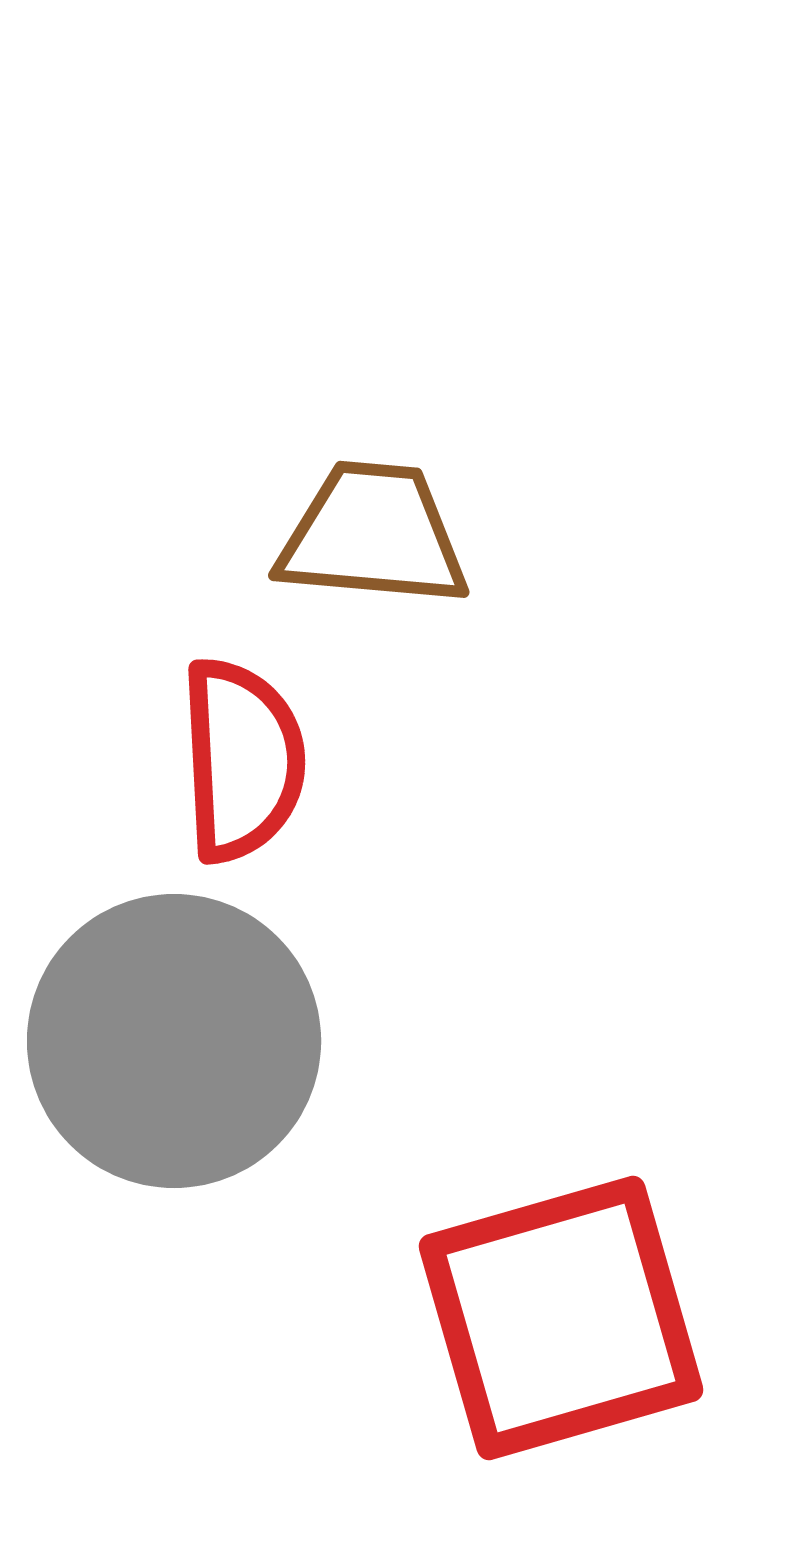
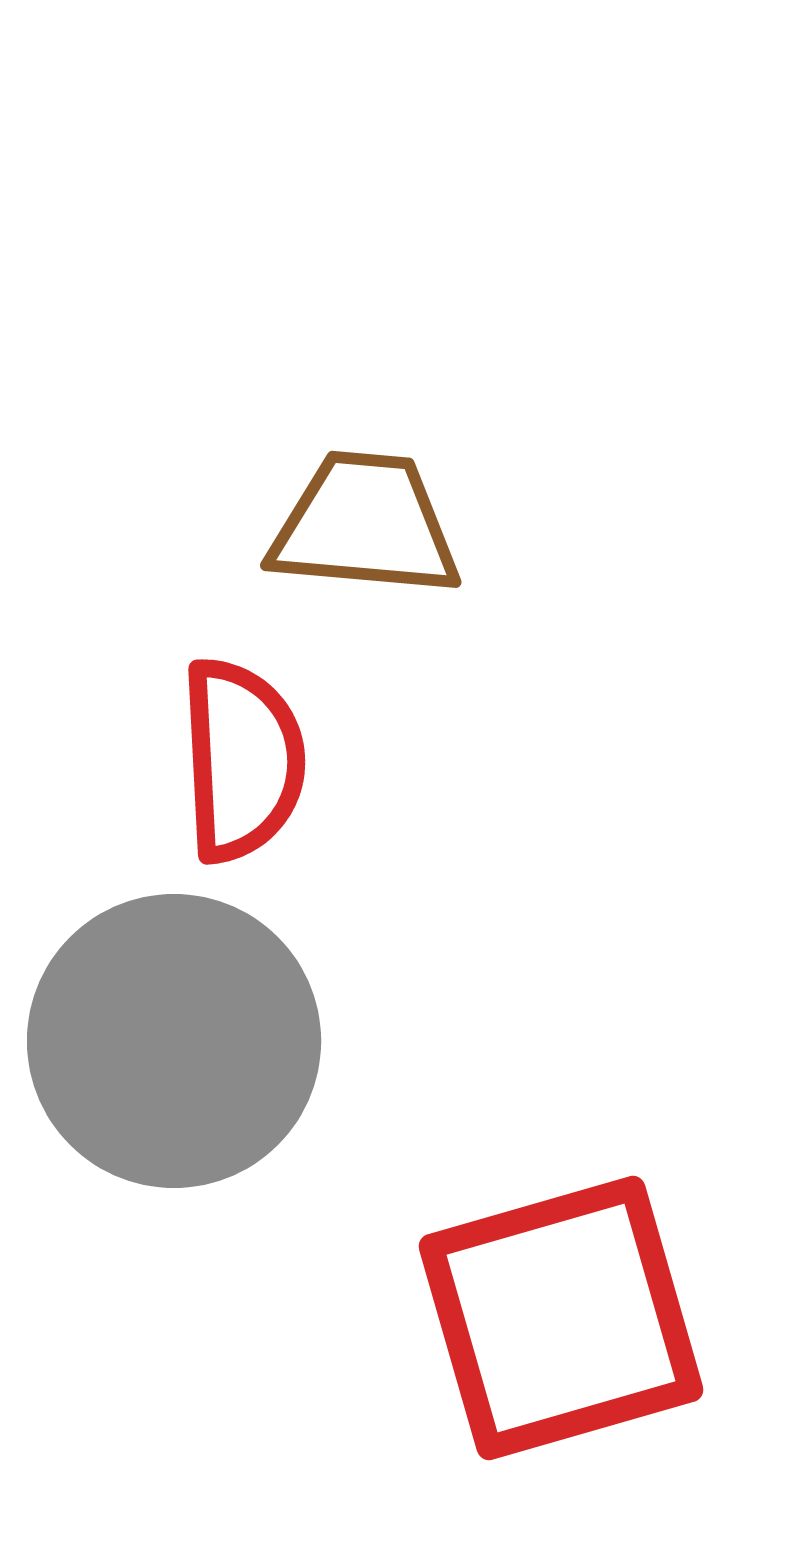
brown trapezoid: moved 8 px left, 10 px up
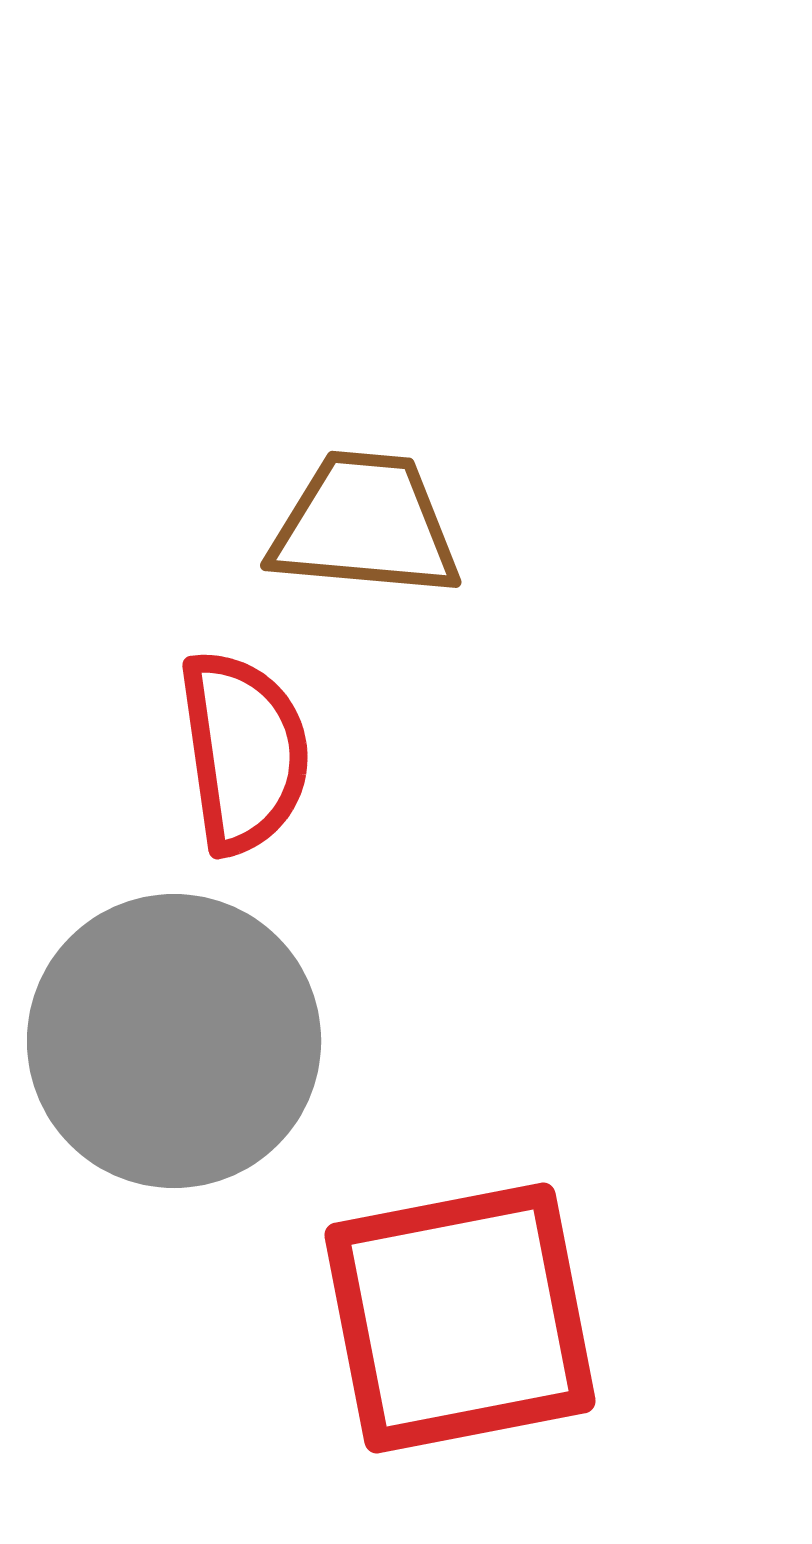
red semicircle: moved 2 px right, 8 px up; rotated 5 degrees counterclockwise
red square: moved 101 px left; rotated 5 degrees clockwise
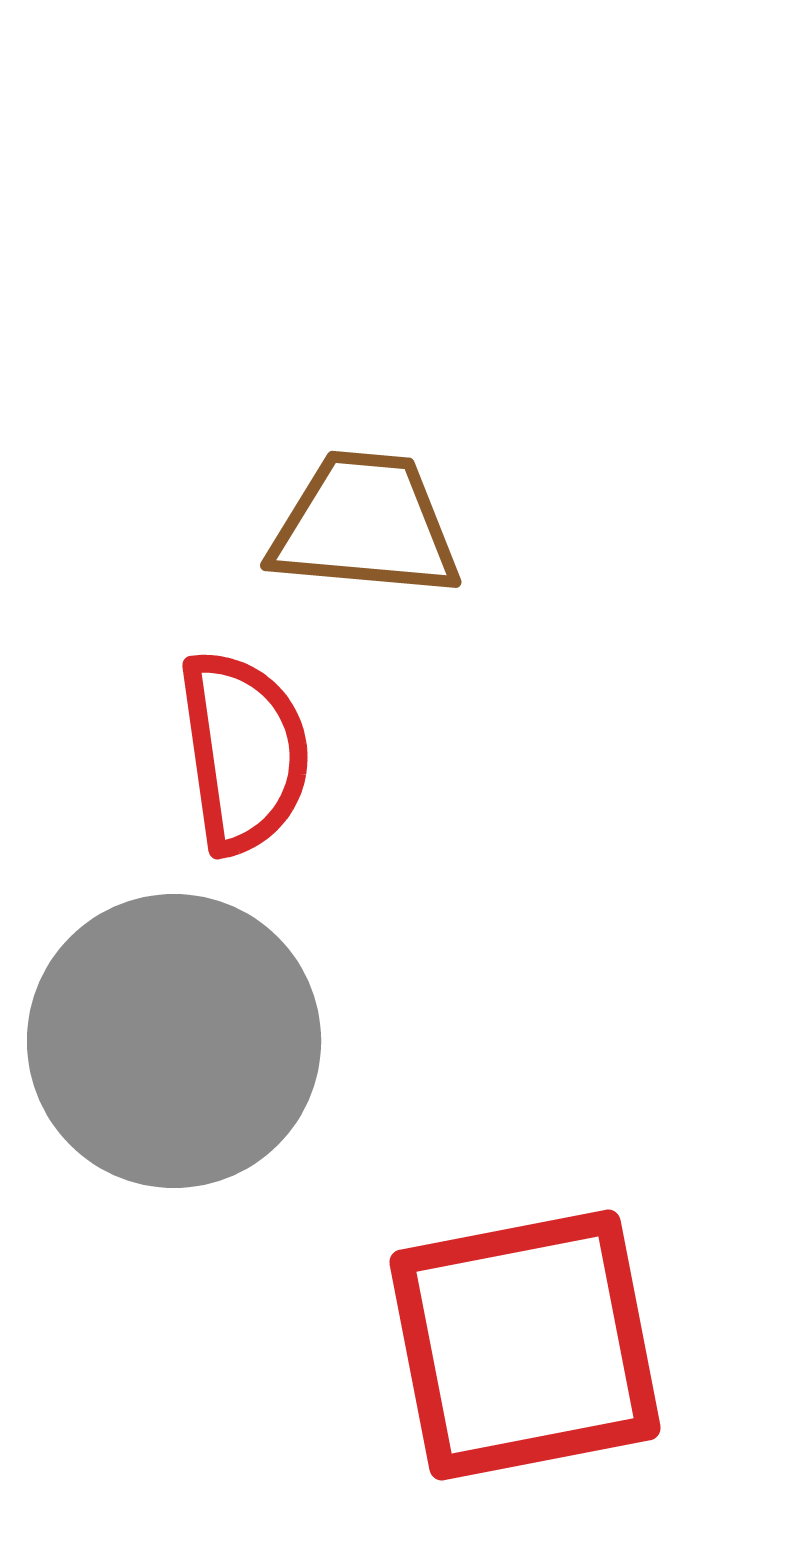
red square: moved 65 px right, 27 px down
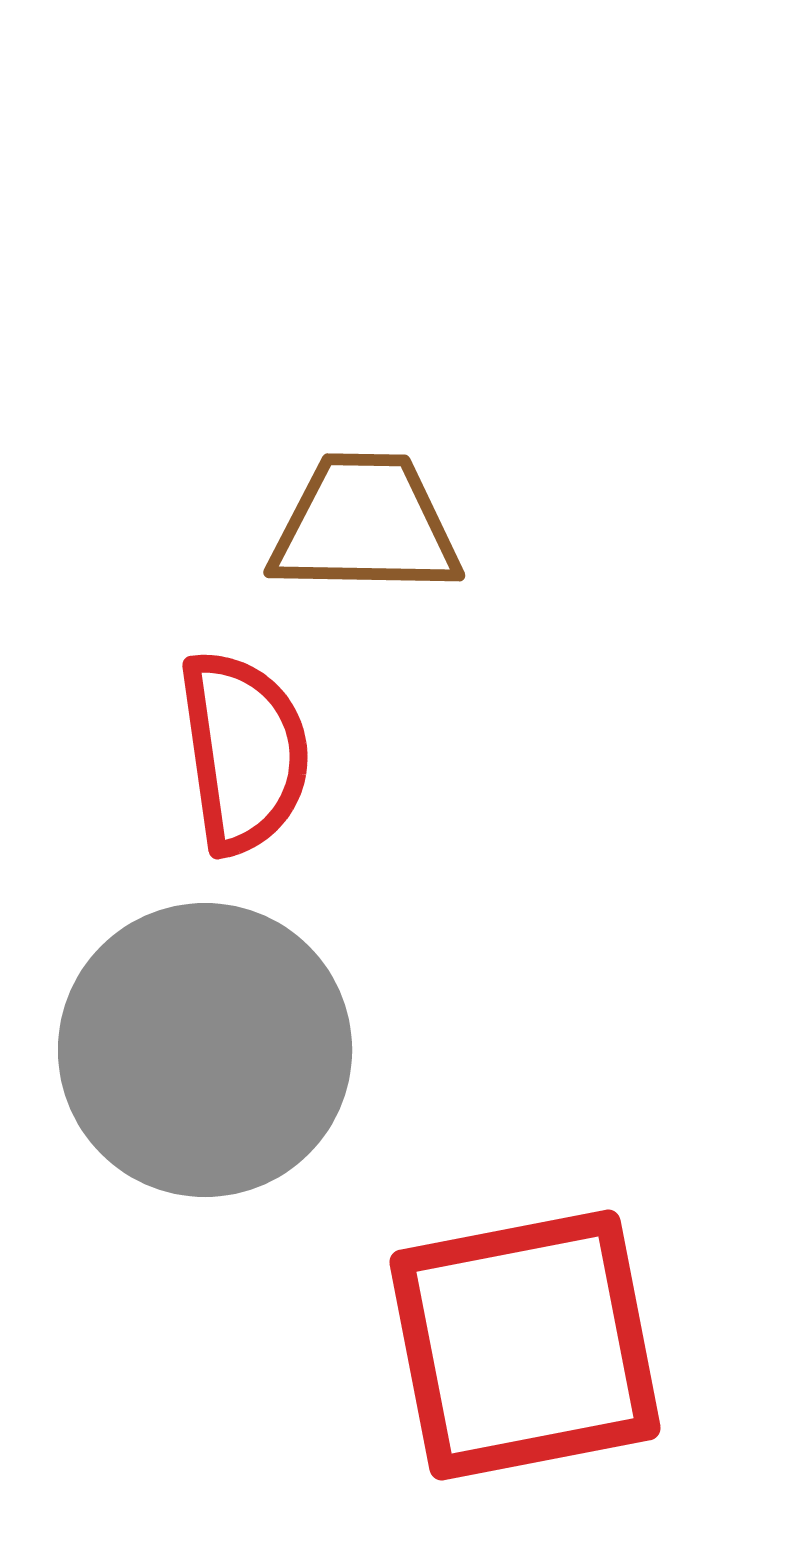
brown trapezoid: rotated 4 degrees counterclockwise
gray circle: moved 31 px right, 9 px down
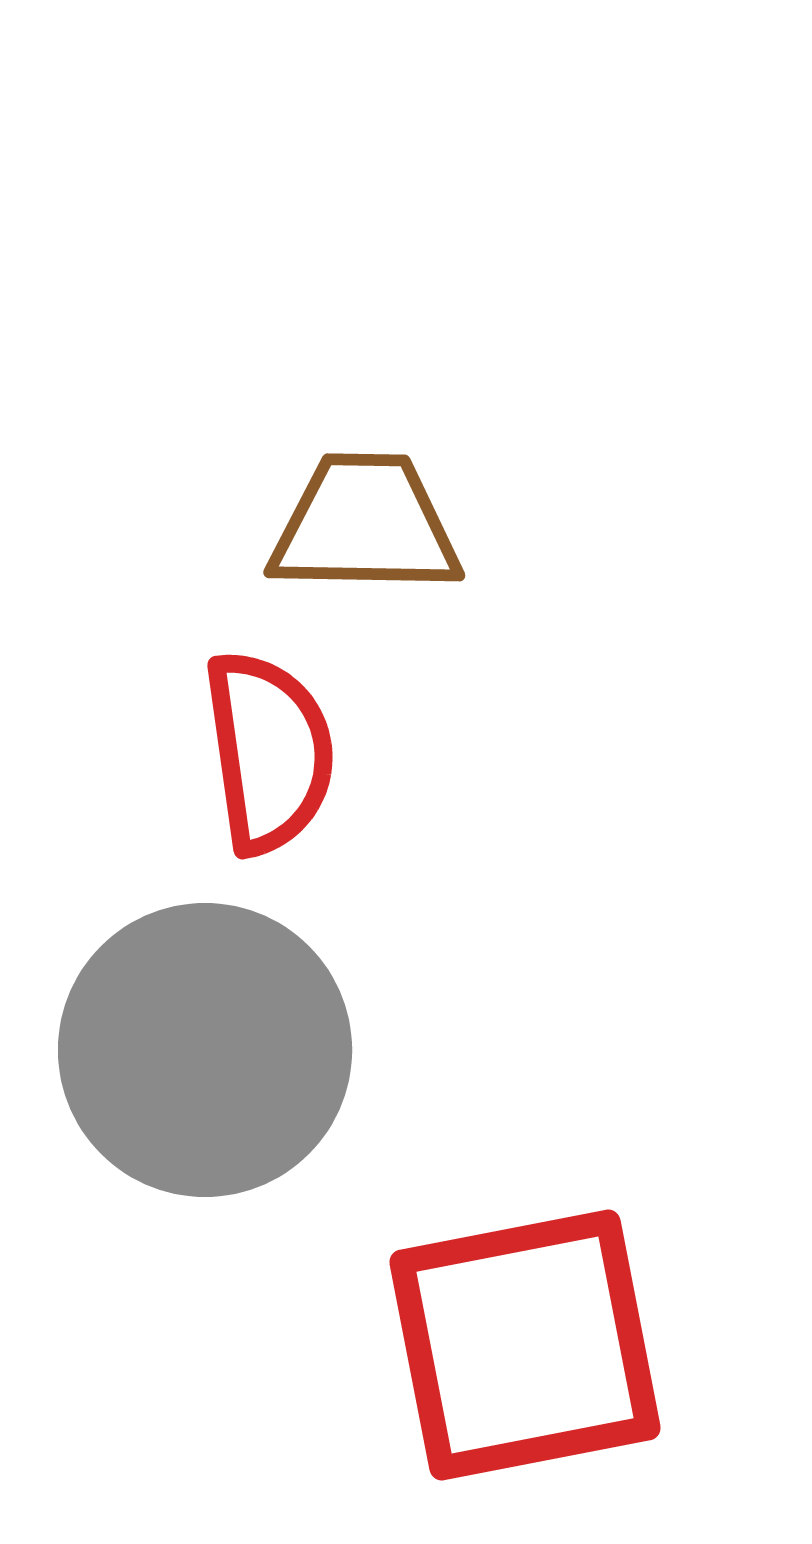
red semicircle: moved 25 px right
